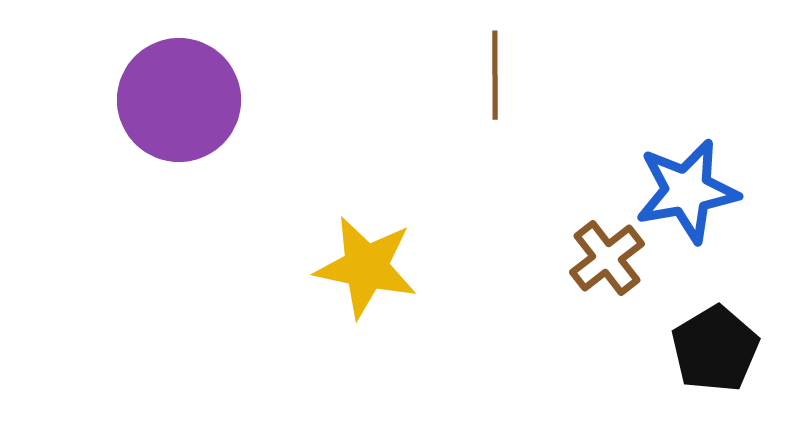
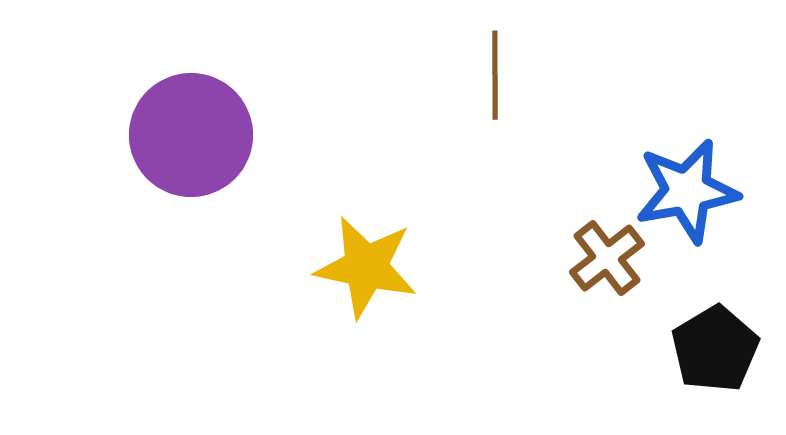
purple circle: moved 12 px right, 35 px down
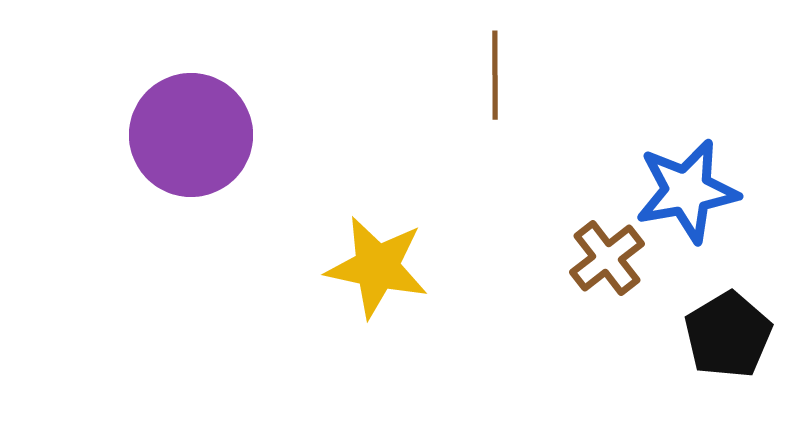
yellow star: moved 11 px right
black pentagon: moved 13 px right, 14 px up
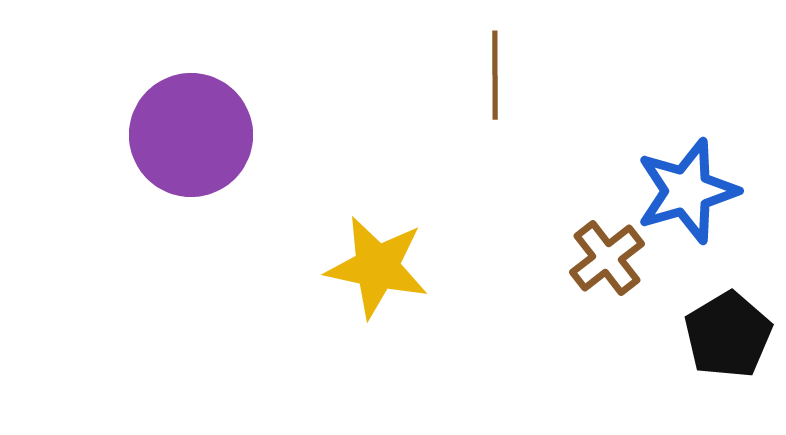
blue star: rotated 6 degrees counterclockwise
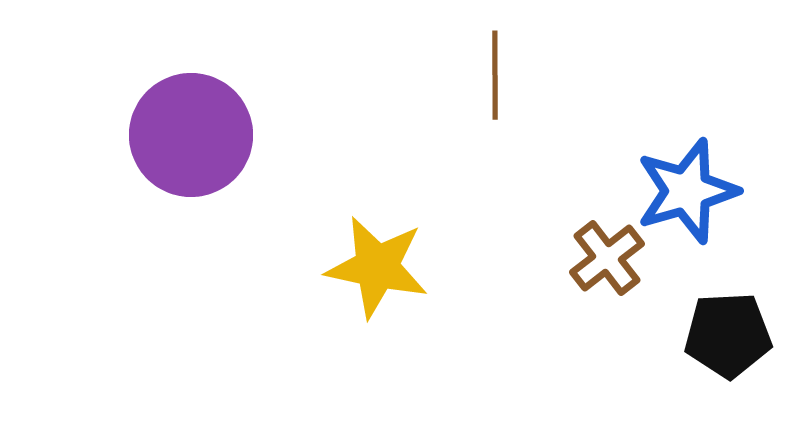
black pentagon: rotated 28 degrees clockwise
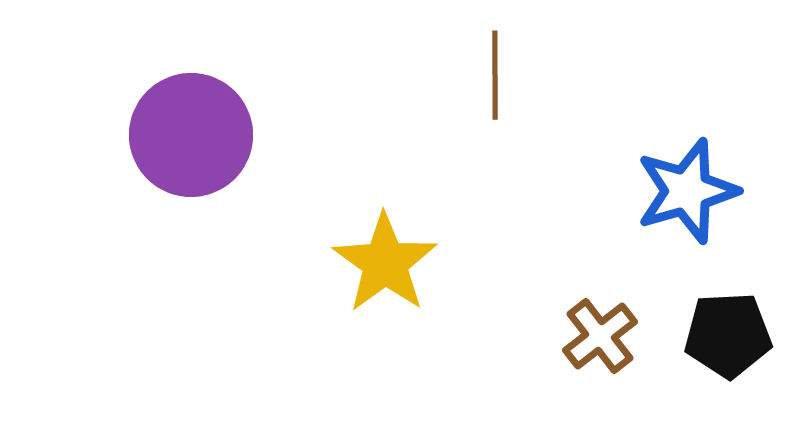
brown cross: moved 7 px left, 78 px down
yellow star: moved 8 px right, 4 px up; rotated 24 degrees clockwise
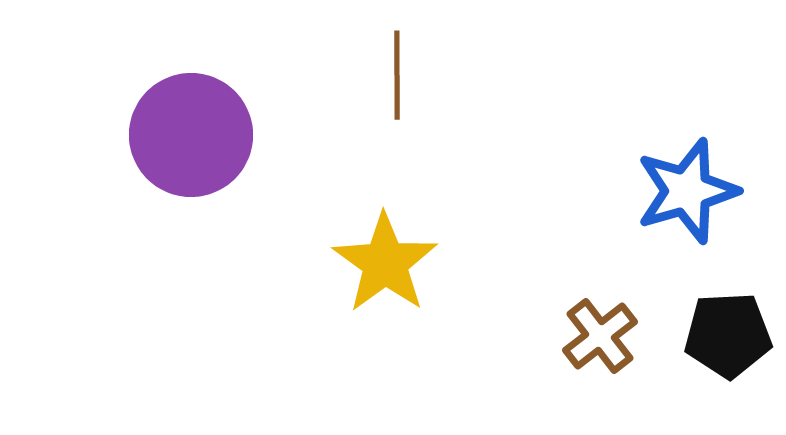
brown line: moved 98 px left
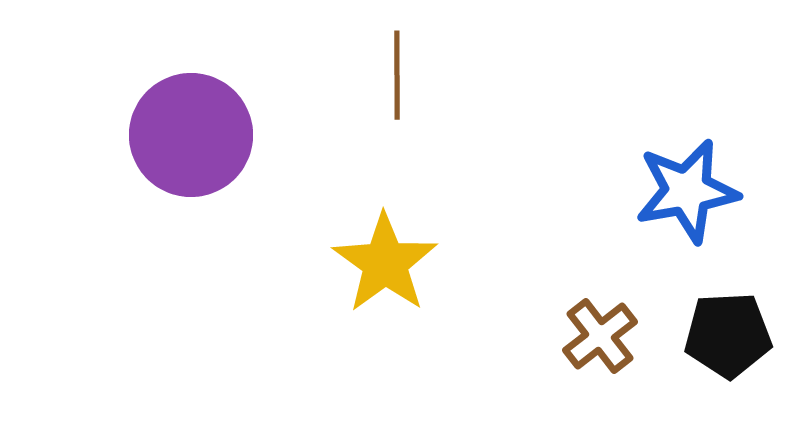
blue star: rotated 6 degrees clockwise
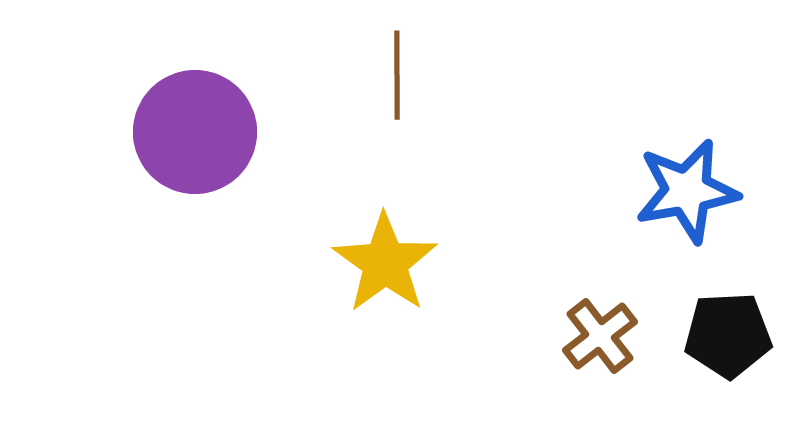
purple circle: moved 4 px right, 3 px up
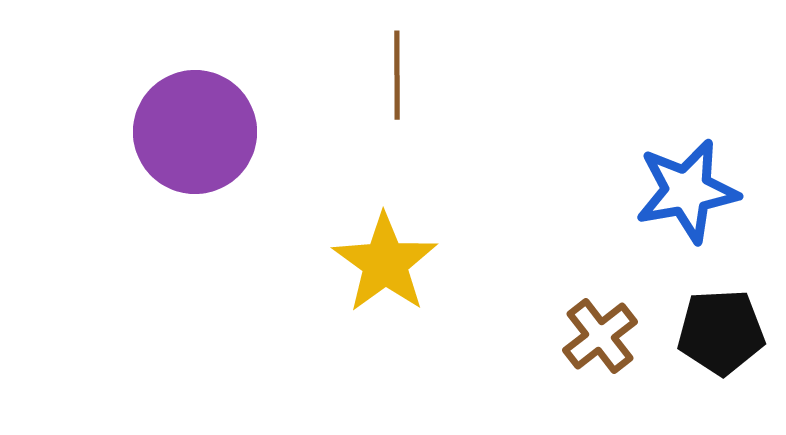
black pentagon: moved 7 px left, 3 px up
